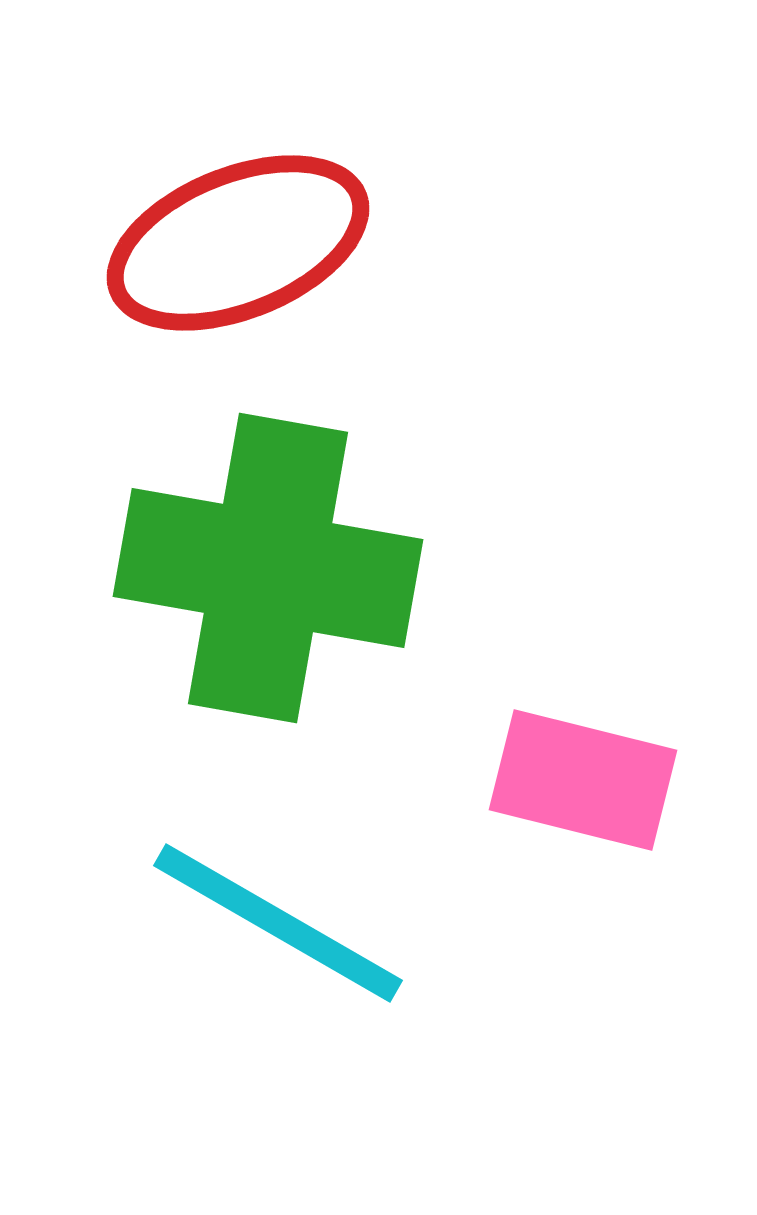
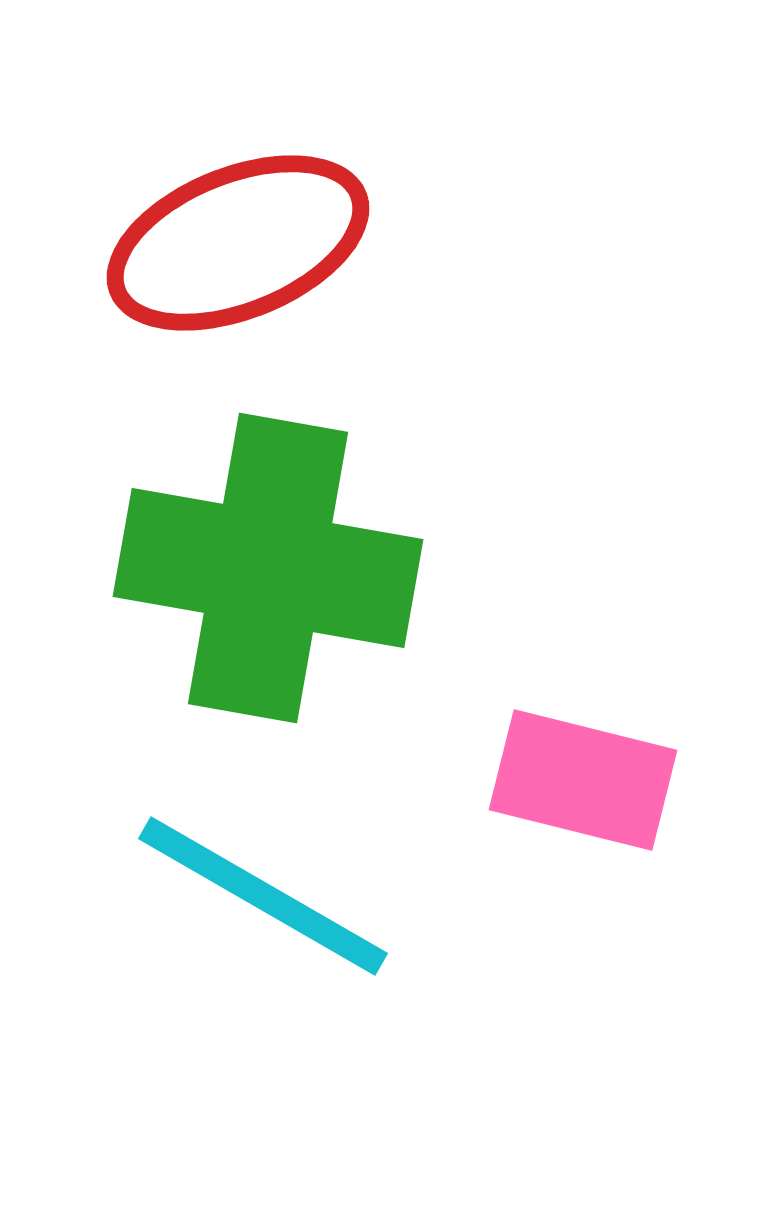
cyan line: moved 15 px left, 27 px up
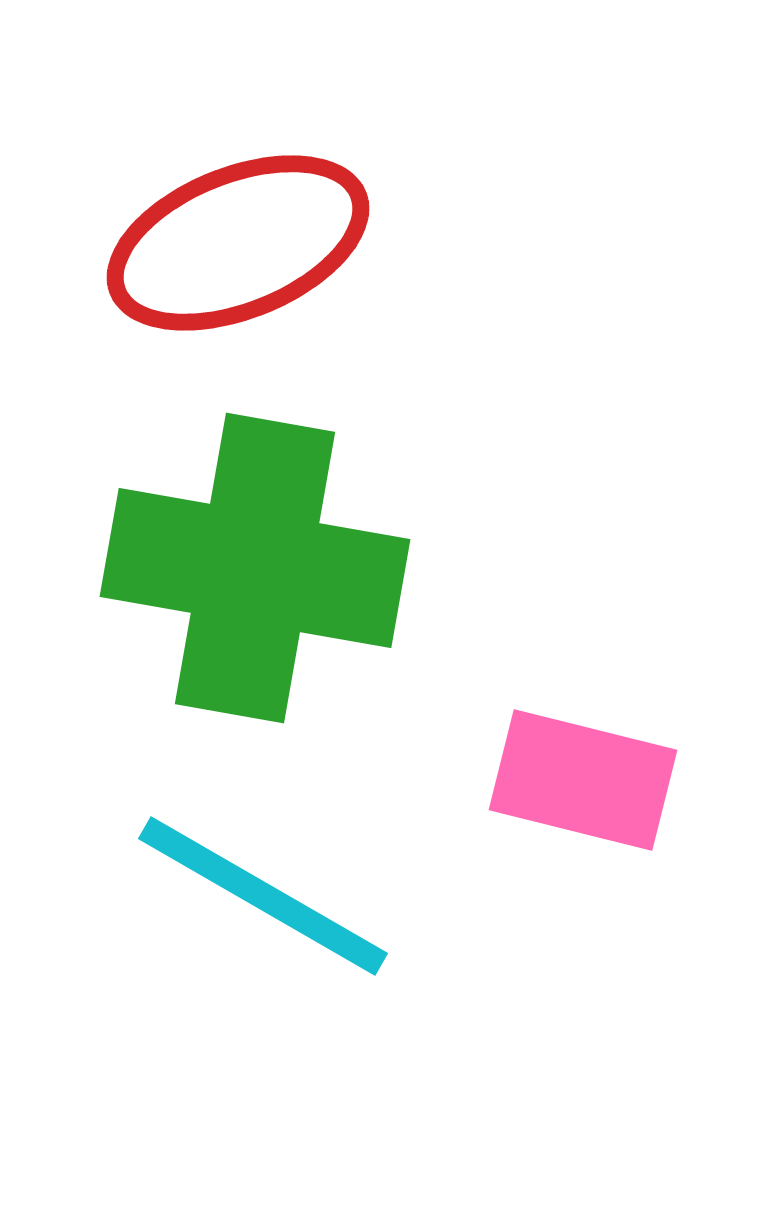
green cross: moved 13 px left
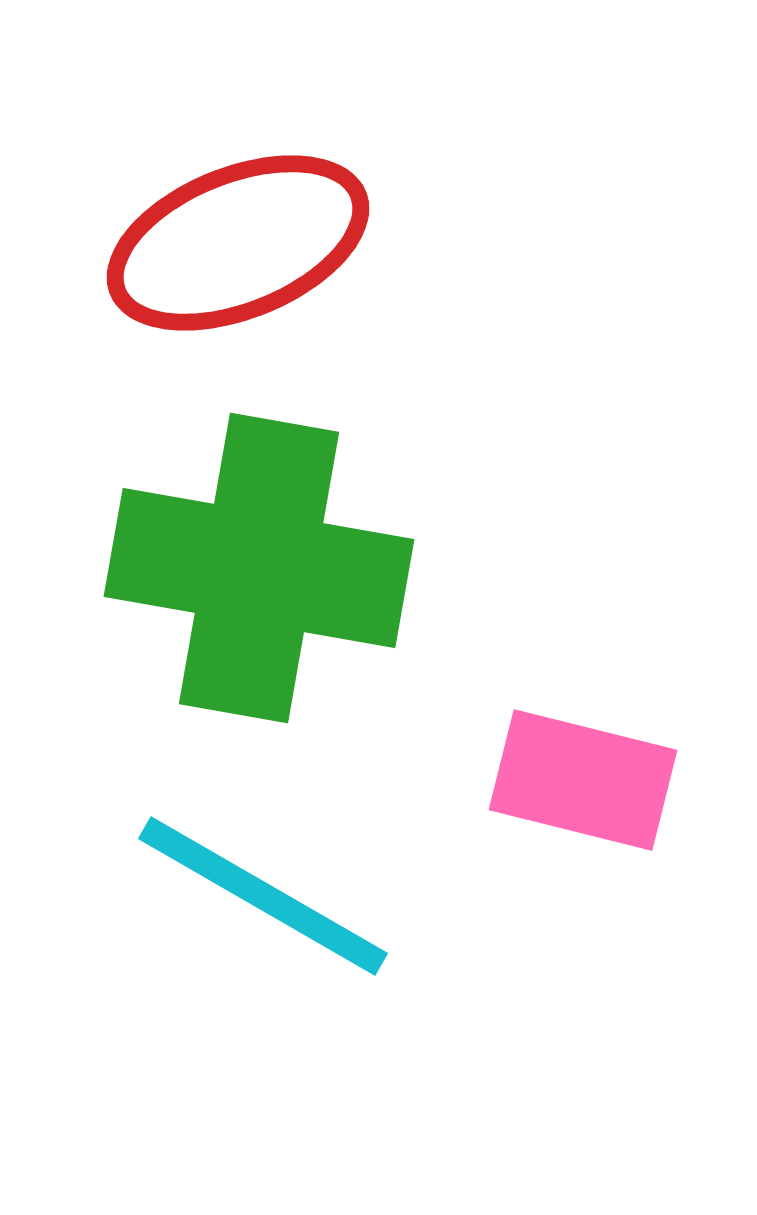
green cross: moved 4 px right
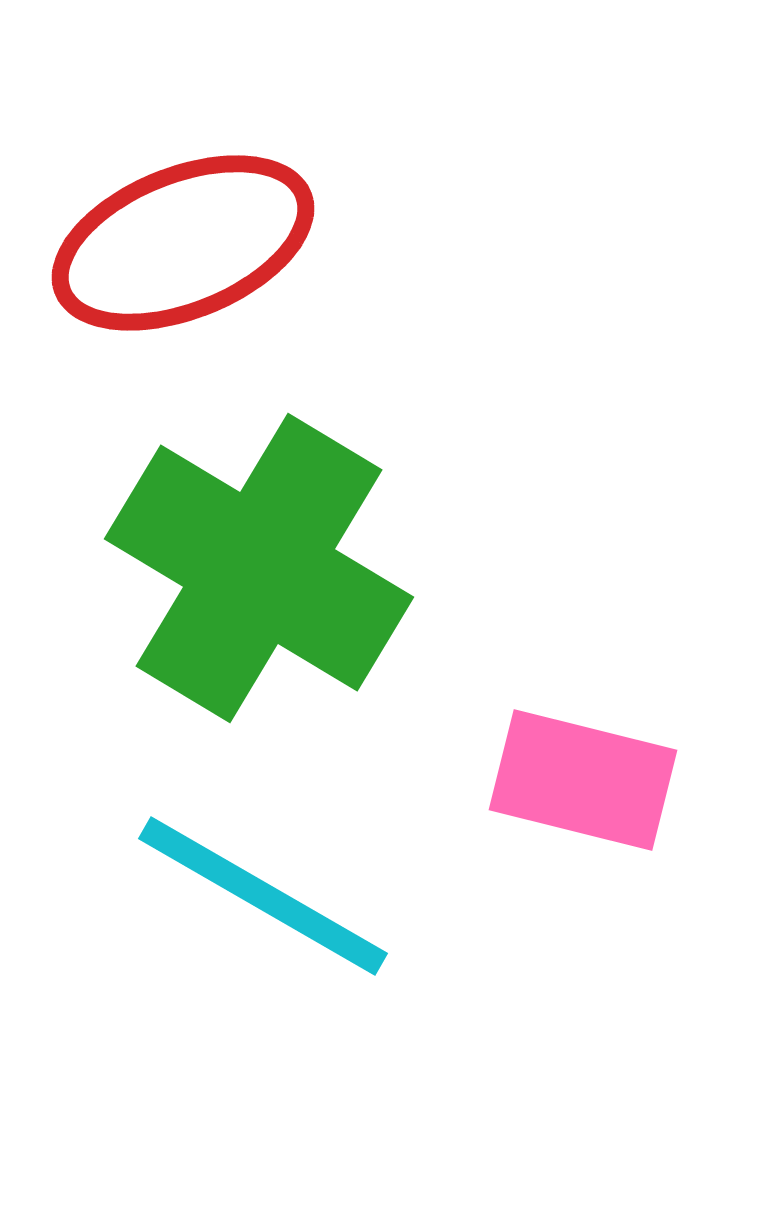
red ellipse: moved 55 px left
green cross: rotated 21 degrees clockwise
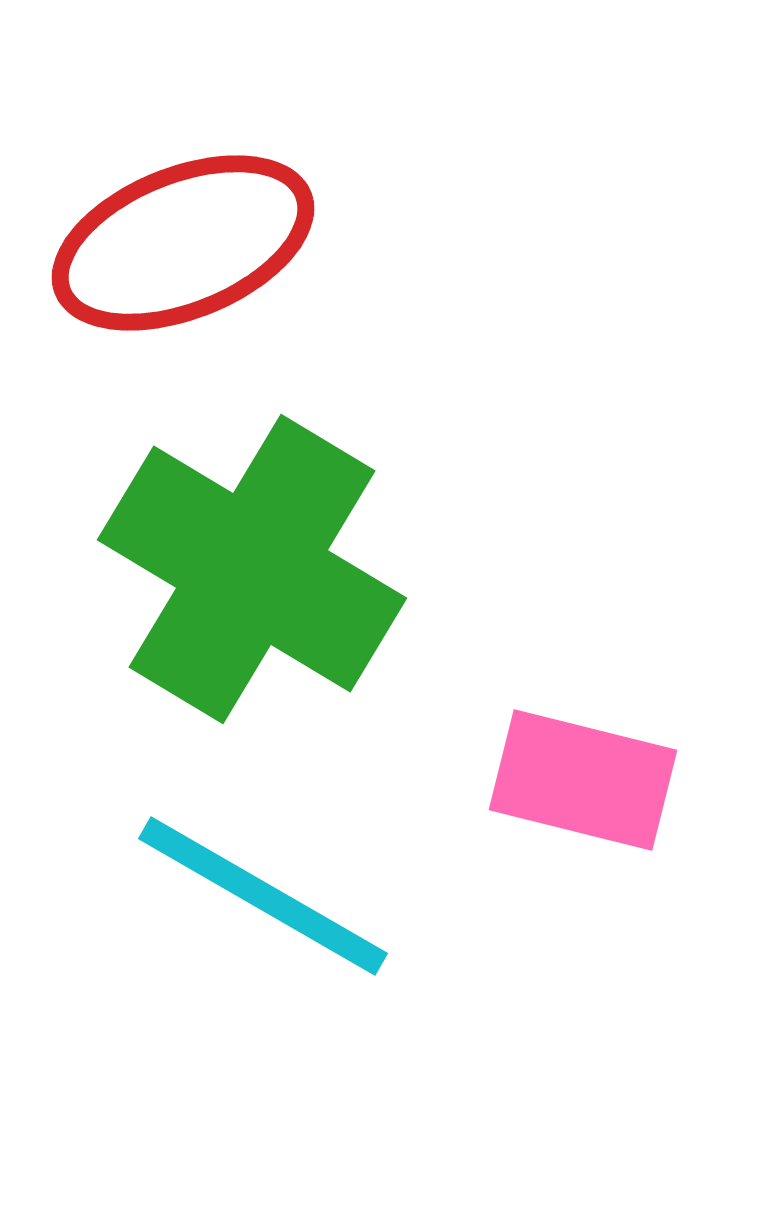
green cross: moved 7 px left, 1 px down
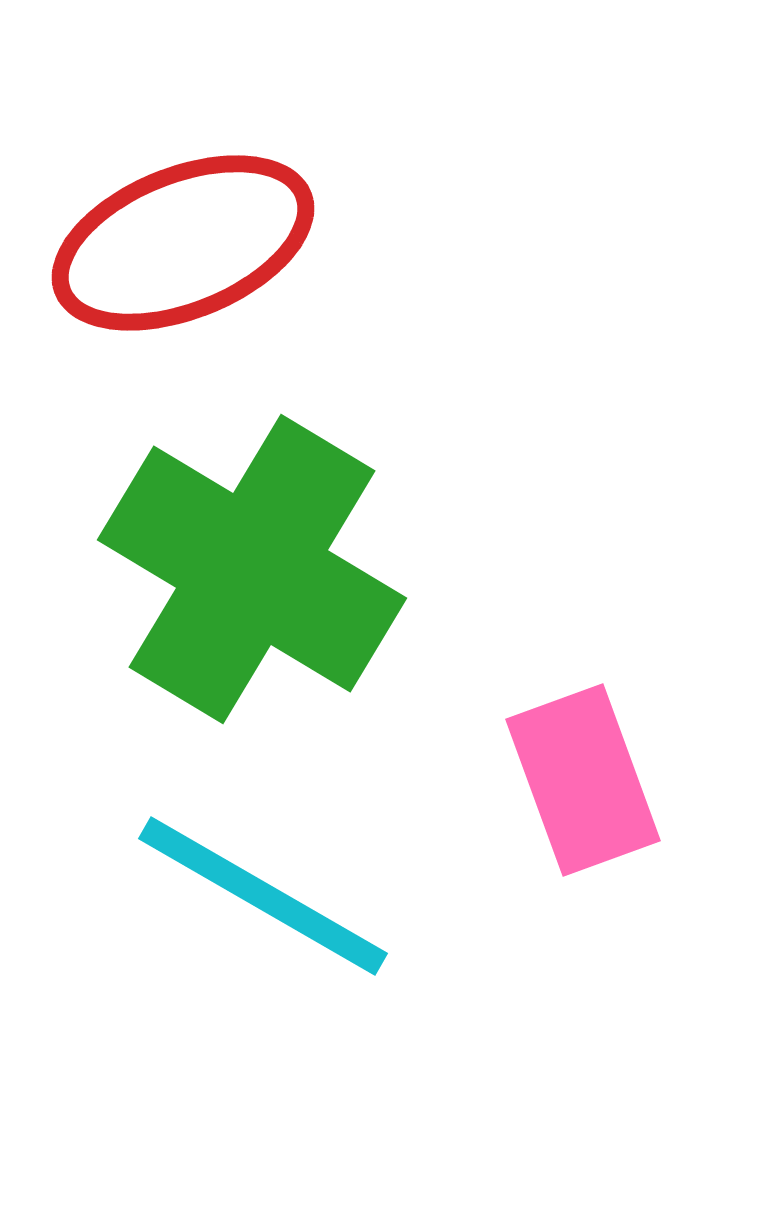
pink rectangle: rotated 56 degrees clockwise
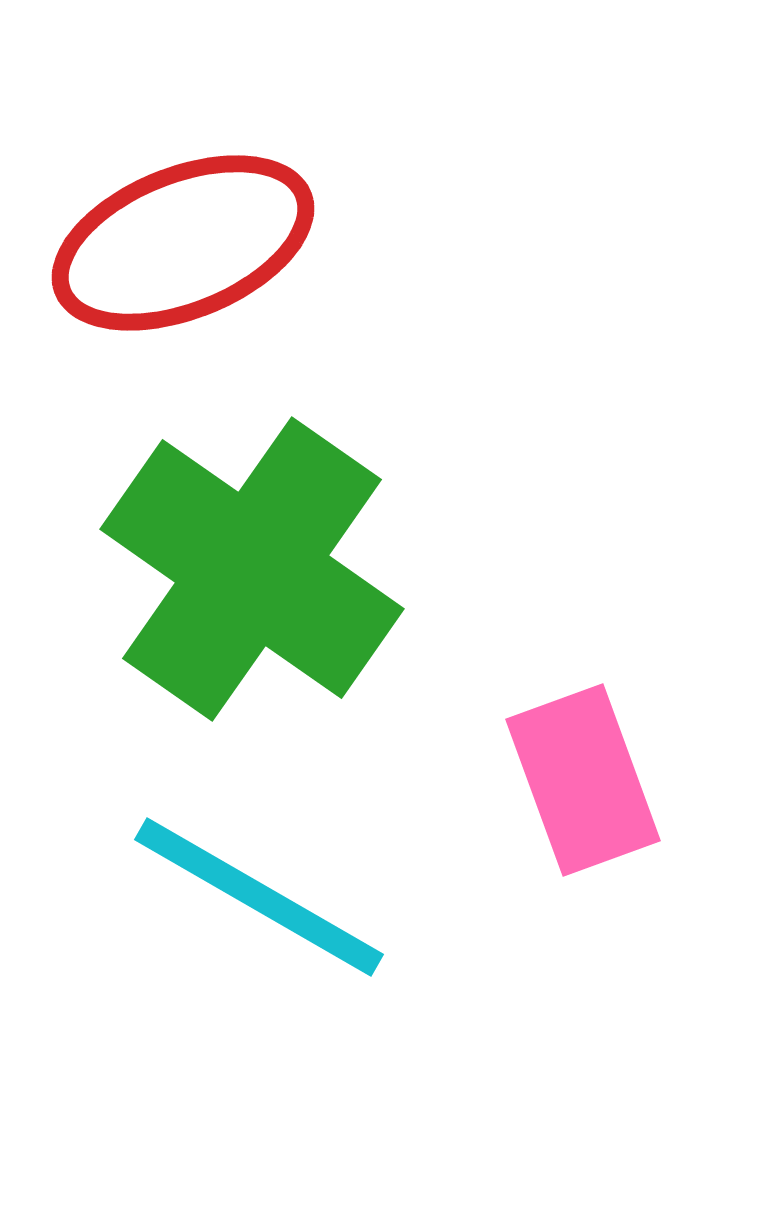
green cross: rotated 4 degrees clockwise
cyan line: moved 4 px left, 1 px down
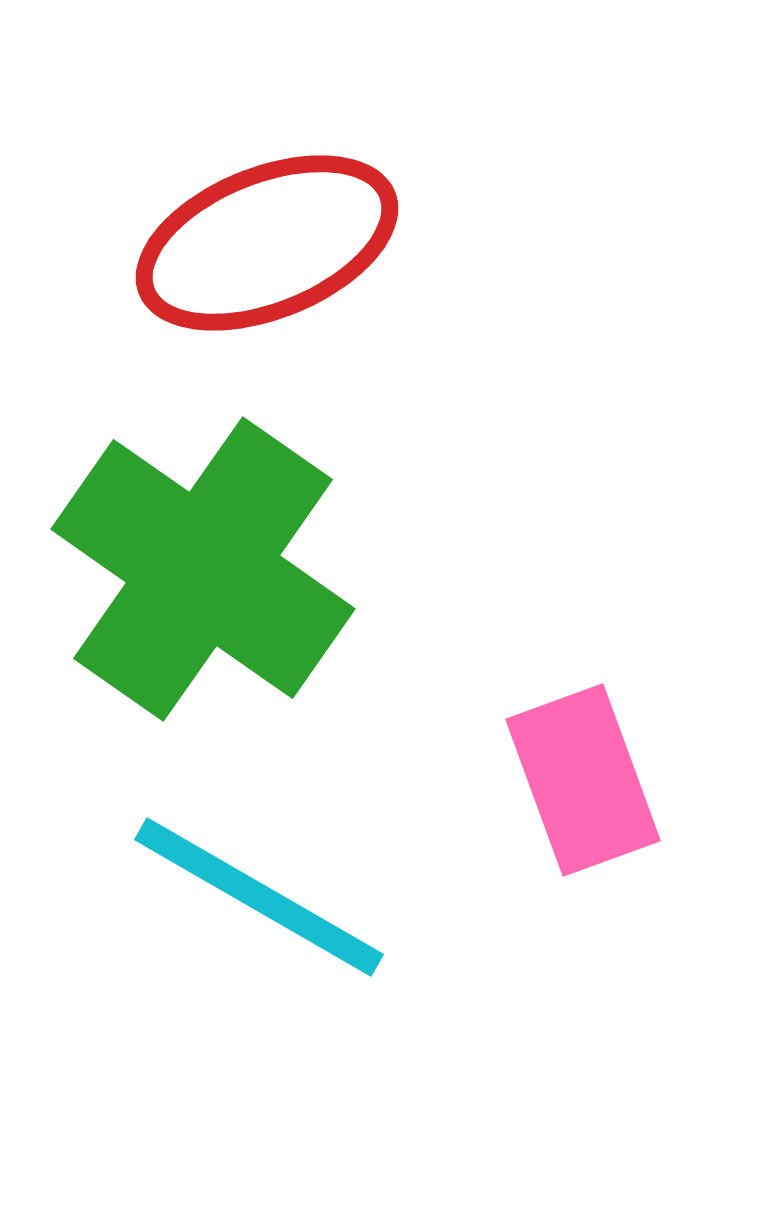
red ellipse: moved 84 px right
green cross: moved 49 px left
